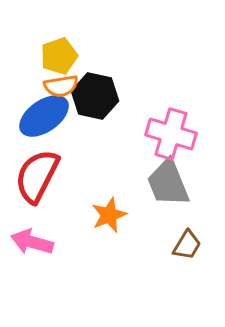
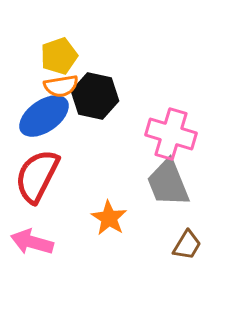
orange star: moved 3 px down; rotated 18 degrees counterclockwise
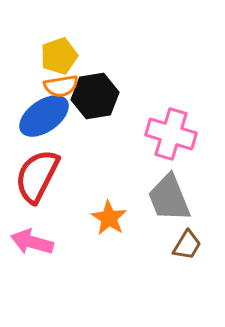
black hexagon: rotated 21 degrees counterclockwise
gray trapezoid: moved 1 px right, 15 px down
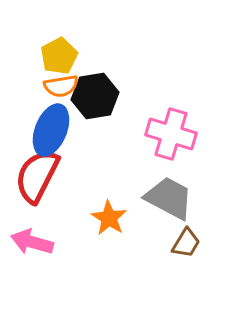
yellow pentagon: rotated 9 degrees counterclockwise
blue ellipse: moved 7 px right, 14 px down; rotated 33 degrees counterclockwise
gray trapezoid: rotated 140 degrees clockwise
brown trapezoid: moved 1 px left, 2 px up
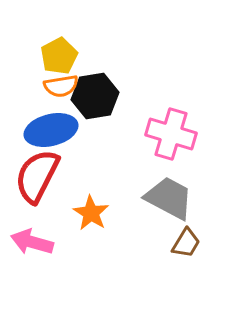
blue ellipse: rotated 54 degrees clockwise
orange star: moved 18 px left, 5 px up
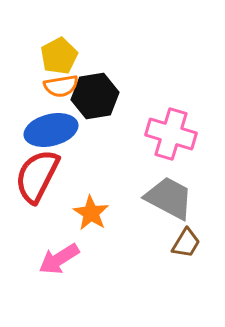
pink arrow: moved 27 px right, 17 px down; rotated 48 degrees counterclockwise
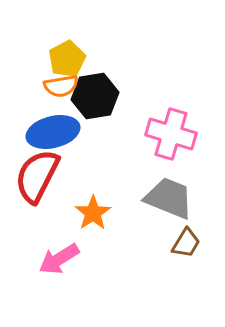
yellow pentagon: moved 8 px right, 3 px down
blue ellipse: moved 2 px right, 2 px down
gray trapezoid: rotated 6 degrees counterclockwise
orange star: moved 2 px right; rotated 6 degrees clockwise
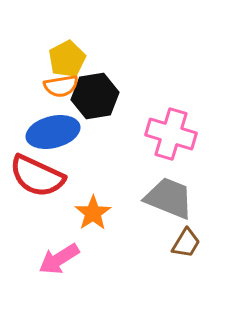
red semicircle: rotated 92 degrees counterclockwise
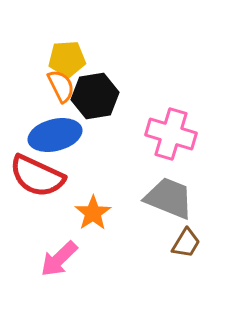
yellow pentagon: rotated 24 degrees clockwise
orange semicircle: rotated 108 degrees counterclockwise
blue ellipse: moved 2 px right, 3 px down
pink arrow: rotated 12 degrees counterclockwise
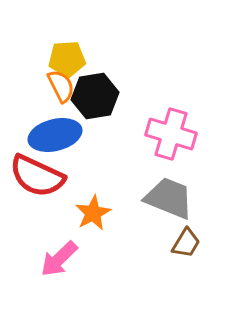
orange star: rotated 6 degrees clockwise
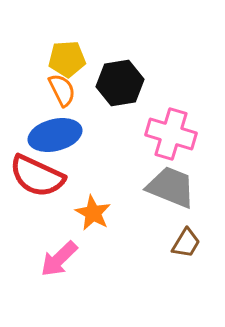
orange semicircle: moved 1 px right, 4 px down
black hexagon: moved 25 px right, 13 px up
gray trapezoid: moved 2 px right, 11 px up
orange star: rotated 15 degrees counterclockwise
